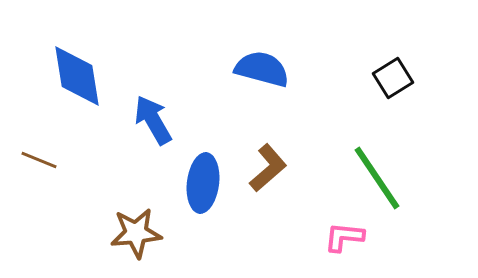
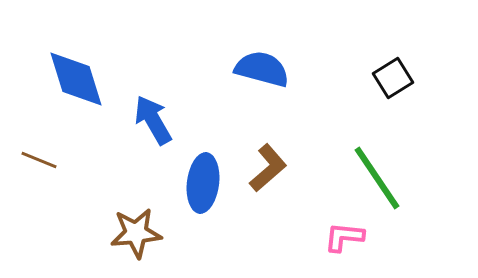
blue diamond: moved 1 px left, 3 px down; rotated 8 degrees counterclockwise
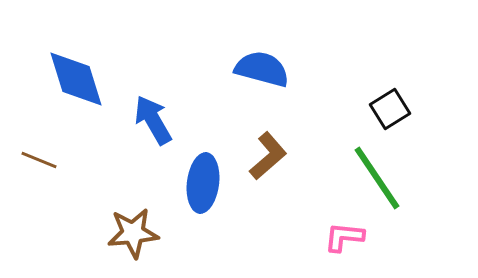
black square: moved 3 px left, 31 px down
brown L-shape: moved 12 px up
brown star: moved 3 px left
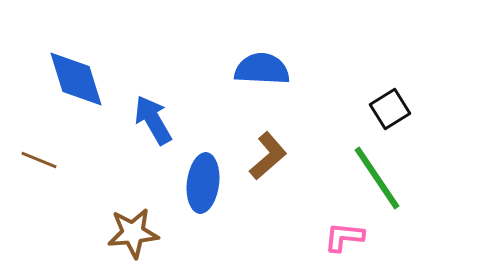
blue semicircle: rotated 12 degrees counterclockwise
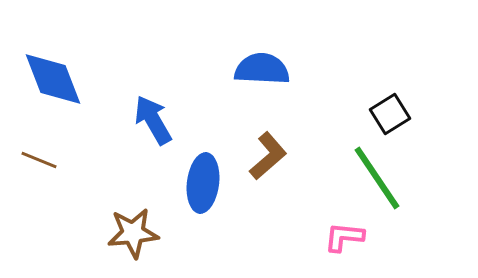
blue diamond: moved 23 px left; rotated 4 degrees counterclockwise
black square: moved 5 px down
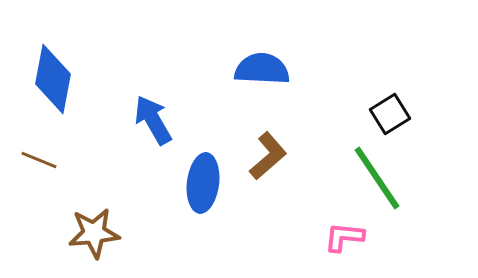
blue diamond: rotated 32 degrees clockwise
brown star: moved 39 px left
